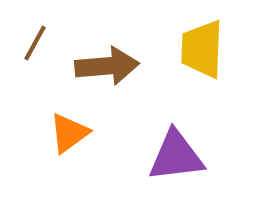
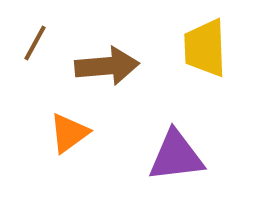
yellow trapezoid: moved 3 px right, 1 px up; rotated 4 degrees counterclockwise
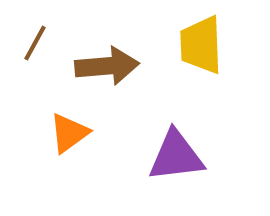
yellow trapezoid: moved 4 px left, 3 px up
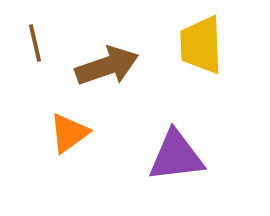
brown line: rotated 42 degrees counterclockwise
brown arrow: rotated 14 degrees counterclockwise
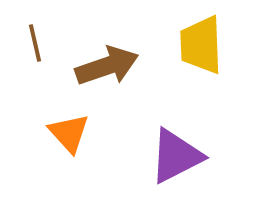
orange triangle: rotated 36 degrees counterclockwise
purple triangle: rotated 20 degrees counterclockwise
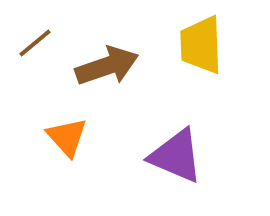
brown line: rotated 63 degrees clockwise
orange triangle: moved 2 px left, 4 px down
purple triangle: rotated 50 degrees clockwise
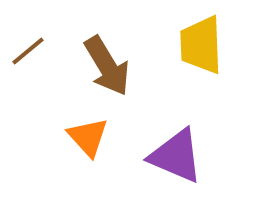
brown line: moved 7 px left, 8 px down
brown arrow: rotated 78 degrees clockwise
orange triangle: moved 21 px right
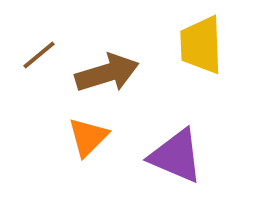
brown line: moved 11 px right, 4 px down
brown arrow: moved 7 px down; rotated 76 degrees counterclockwise
orange triangle: rotated 27 degrees clockwise
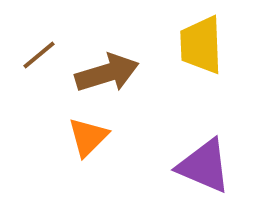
purple triangle: moved 28 px right, 10 px down
